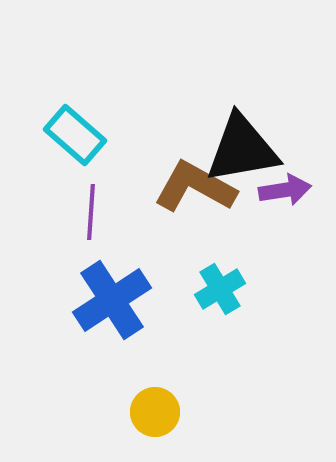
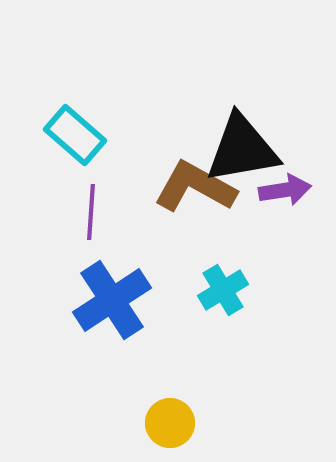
cyan cross: moved 3 px right, 1 px down
yellow circle: moved 15 px right, 11 px down
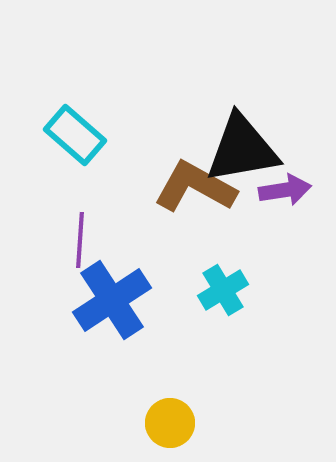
purple line: moved 11 px left, 28 px down
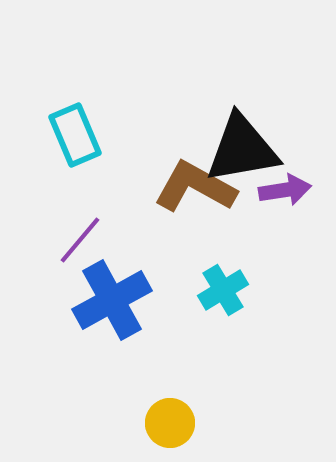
cyan rectangle: rotated 26 degrees clockwise
purple line: rotated 36 degrees clockwise
blue cross: rotated 4 degrees clockwise
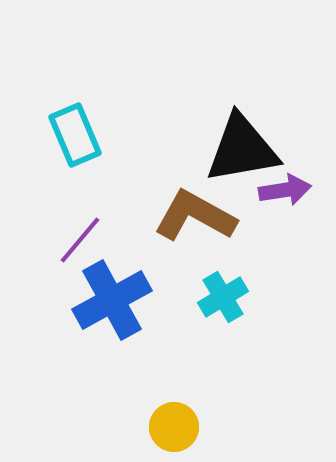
brown L-shape: moved 29 px down
cyan cross: moved 7 px down
yellow circle: moved 4 px right, 4 px down
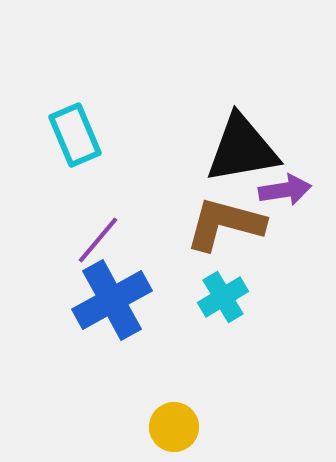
brown L-shape: moved 30 px right, 8 px down; rotated 14 degrees counterclockwise
purple line: moved 18 px right
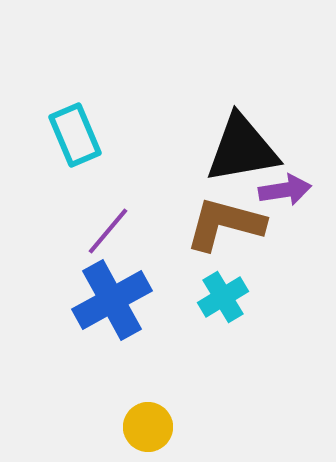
purple line: moved 10 px right, 9 px up
yellow circle: moved 26 px left
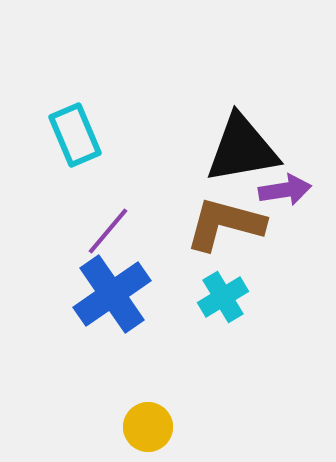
blue cross: moved 6 px up; rotated 6 degrees counterclockwise
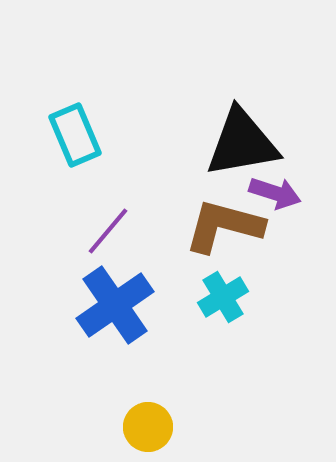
black triangle: moved 6 px up
purple arrow: moved 10 px left, 3 px down; rotated 27 degrees clockwise
brown L-shape: moved 1 px left, 2 px down
blue cross: moved 3 px right, 11 px down
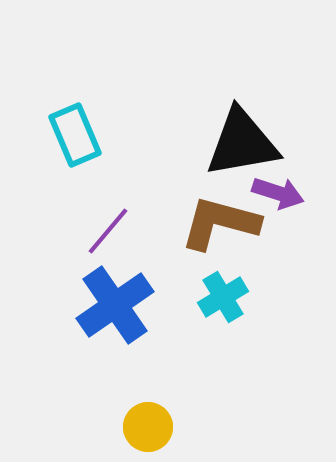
purple arrow: moved 3 px right
brown L-shape: moved 4 px left, 3 px up
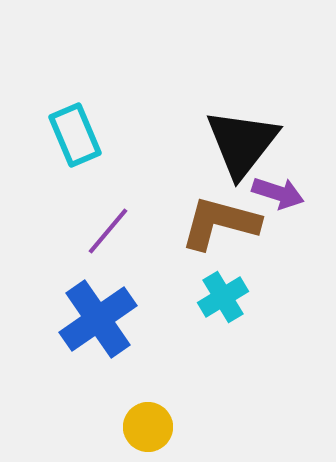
black triangle: rotated 42 degrees counterclockwise
blue cross: moved 17 px left, 14 px down
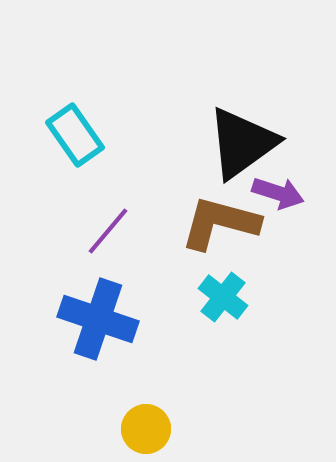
cyan rectangle: rotated 12 degrees counterclockwise
black triangle: rotated 16 degrees clockwise
cyan cross: rotated 21 degrees counterclockwise
blue cross: rotated 36 degrees counterclockwise
yellow circle: moved 2 px left, 2 px down
